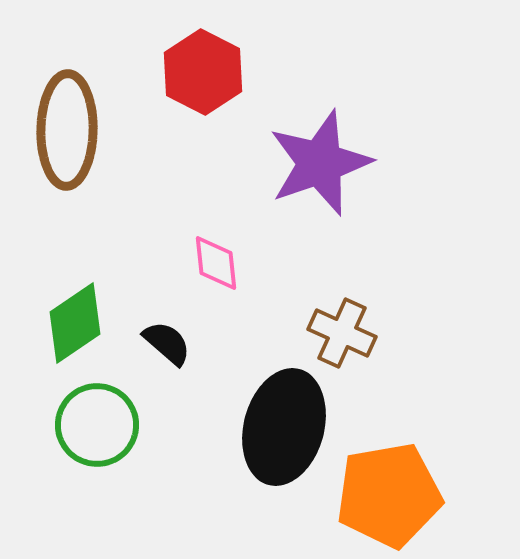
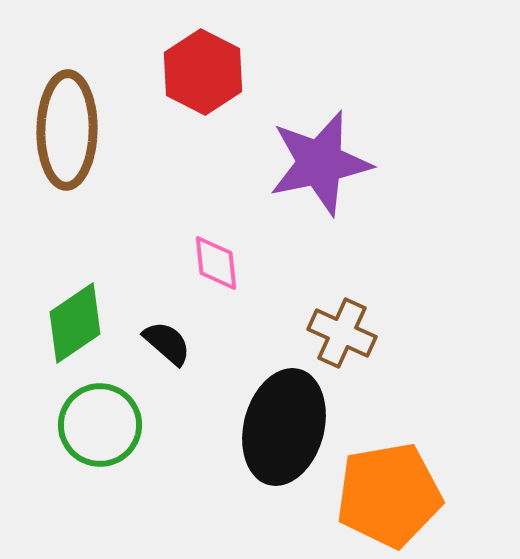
purple star: rotated 7 degrees clockwise
green circle: moved 3 px right
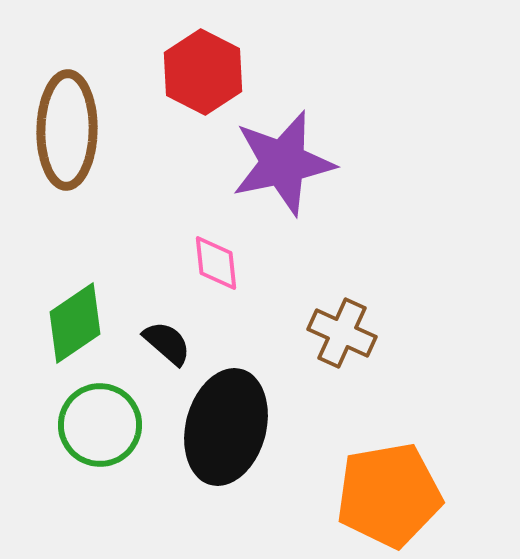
purple star: moved 37 px left
black ellipse: moved 58 px left
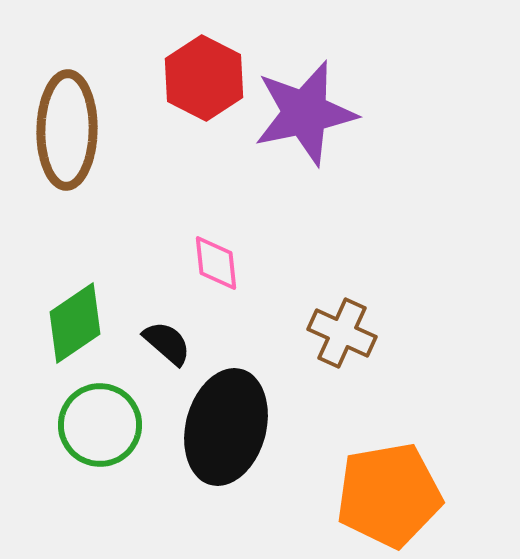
red hexagon: moved 1 px right, 6 px down
purple star: moved 22 px right, 50 px up
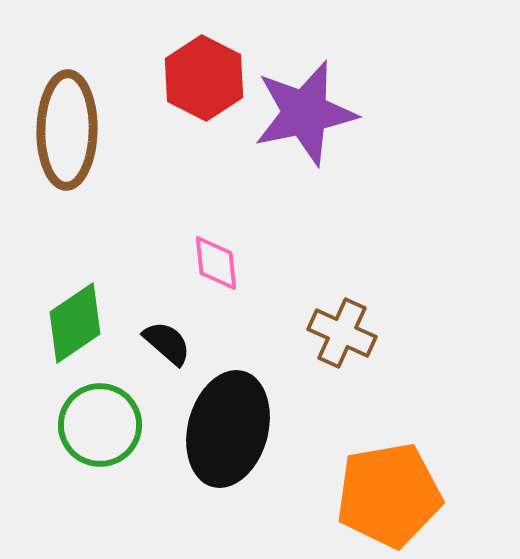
black ellipse: moved 2 px right, 2 px down
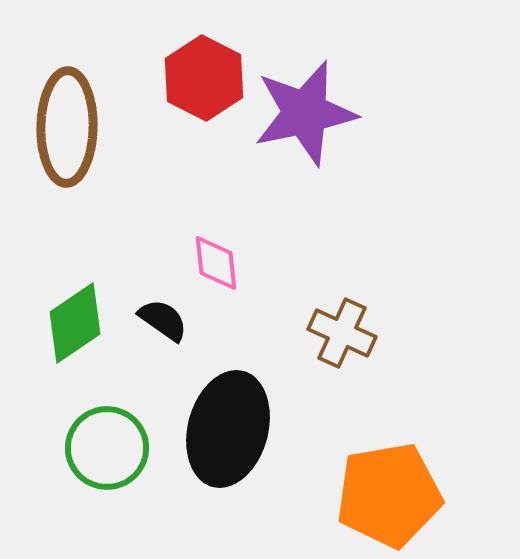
brown ellipse: moved 3 px up
black semicircle: moved 4 px left, 23 px up; rotated 6 degrees counterclockwise
green circle: moved 7 px right, 23 px down
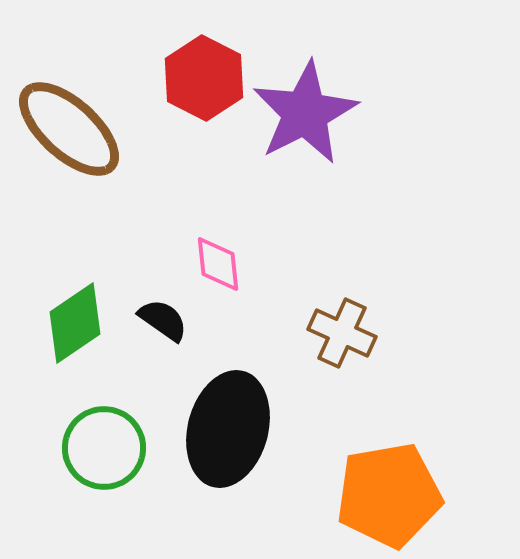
purple star: rotated 15 degrees counterclockwise
brown ellipse: moved 2 px right, 2 px down; rotated 49 degrees counterclockwise
pink diamond: moved 2 px right, 1 px down
green circle: moved 3 px left
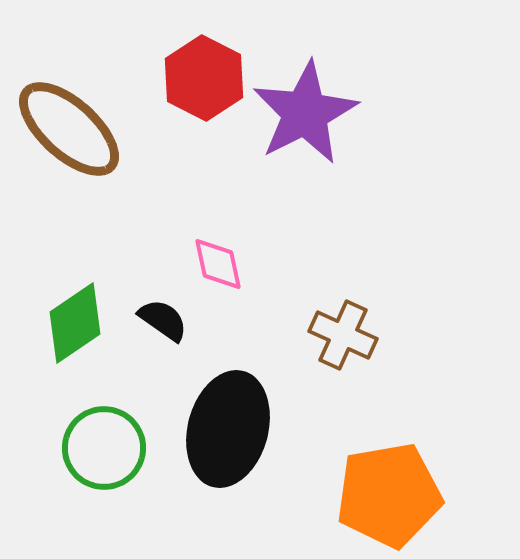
pink diamond: rotated 6 degrees counterclockwise
brown cross: moved 1 px right, 2 px down
